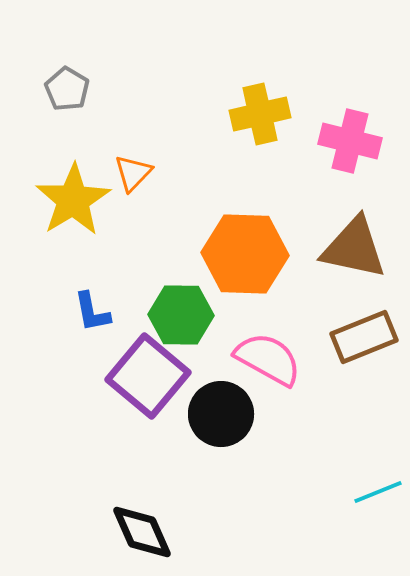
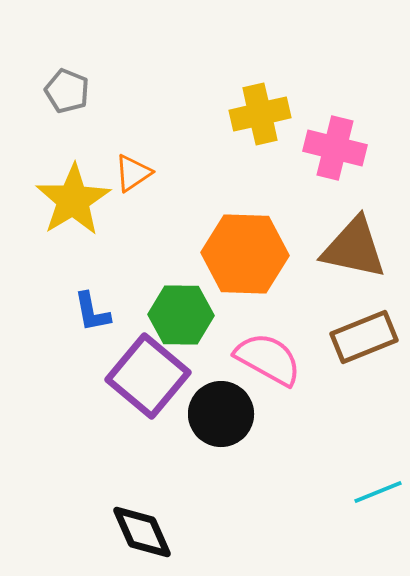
gray pentagon: moved 2 px down; rotated 9 degrees counterclockwise
pink cross: moved 15 px left, 7 px down
orange triangle: rotated 12 degrees clockwise
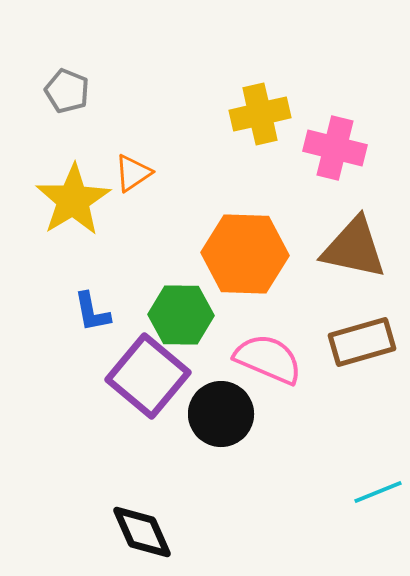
brown rectangle: moved 2 px left, 5 px down; rotated 6 degrees clockwise
pink semicircle: rotated 6 degrees counterclockwise
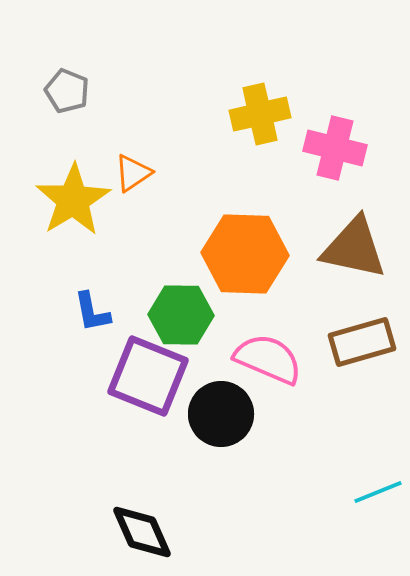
purple square: rotated 18 degrees counterclockwise
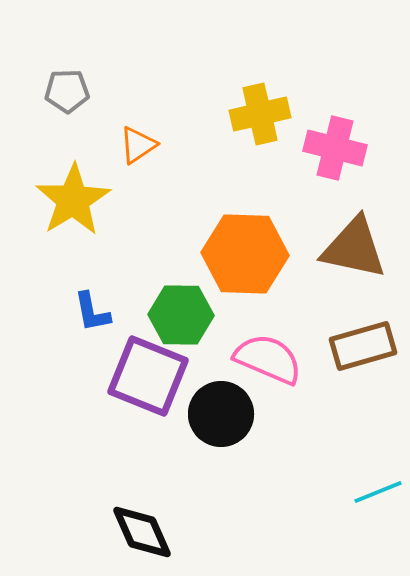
gray pentagon: rotated 24 degrees counterclockwise
orange triangle: moved 5 px right, 28 px up
brown rectangle: moved 1 px right, 4 px down
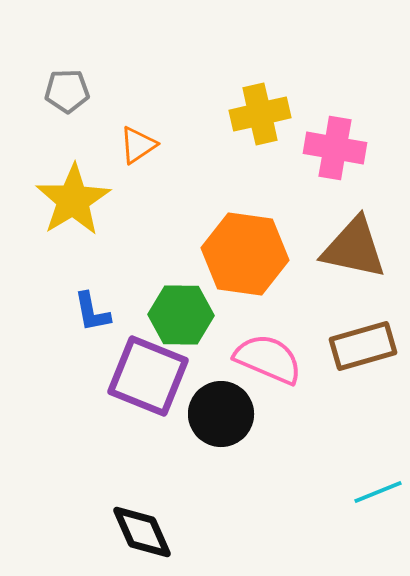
pink cross: rotated 4 degrees counterclockwise
orange hexagon: rotated 6 degrees clockwise
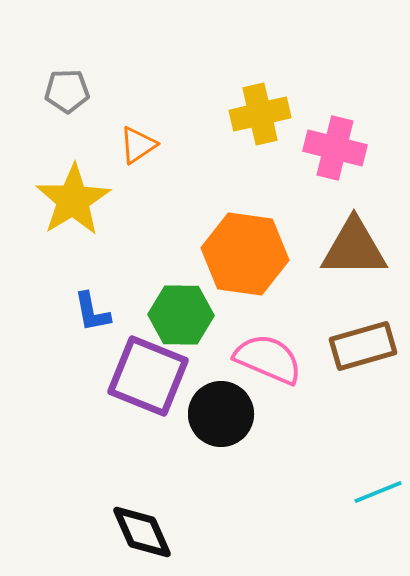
pink cross: rotated 4 degrees clockwise
brown triangle: rotated 12 degrees counterclockwise
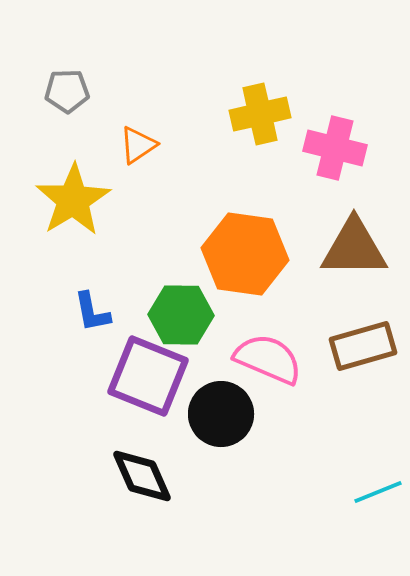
black diamond: moved 56 px up
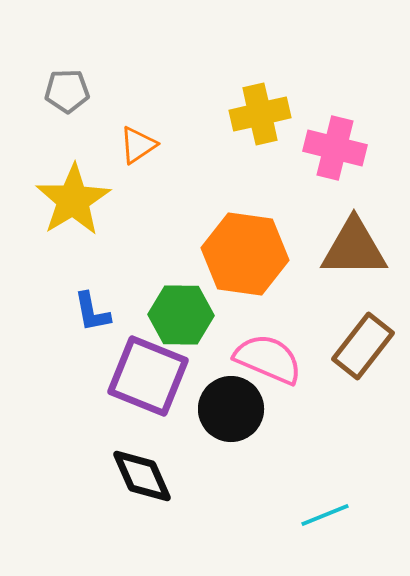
brown rectangle: rotated 36 degrees counterclockwise
black circle: moved 10 px right, 5 px up
cyan line: moved 53 px left, 23 px down
